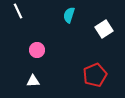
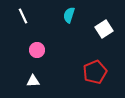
white line: moved 5 px right, 5 px down
red pentagon: moved 3 px up
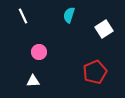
pink circle: moved 2 px right, 2 px down
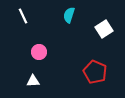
red pentagon: rotated 25 degrees counterclockwise
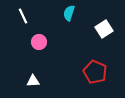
cyan semicircle: moved 2 px up
pink circle: moved 10 px up
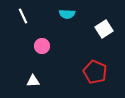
cyan semicircle: moved 2 px left, 1 px down; rotated 105 degrees counterclockwise
pink circle: moved 3 px right, 4 px down
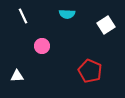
white square: moved 2 px right, 4 px up
red pentagon: moved 5 px left, 1 px up
white triangle: moved 16 px left, 5 px up
